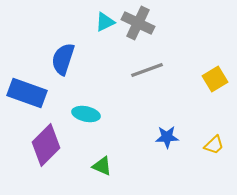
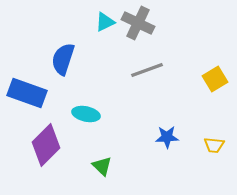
yellow trapezoid: rotated 50 degrees clockwise
green triangle: rotated 20 degrees clockwise
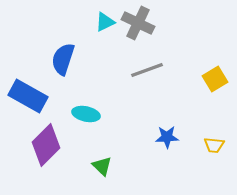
blue rectangle: moved 1 px right, 3 px down; rotated 9 degrees clockwise
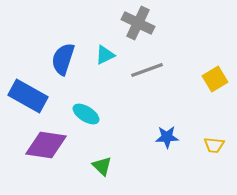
cyan triangle: moved 33 px down
cyan ellipse: rotated 20 degrees clockwise
purple diamond: rotated 54 degrees clockwise
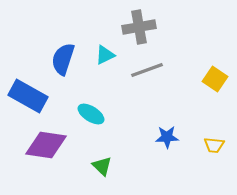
gray cross: moved 1 px right, 4 px down; rotated 36 degrees counterclockwise
yellow square: rotated 25 degrees counterclockwise
cyan ellipse: moved 5 px right
